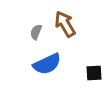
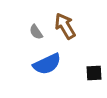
brown arrow: moved 2 px down
gray semicircle: rotated 56 degrees counterclockwise
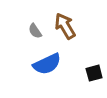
gray semicircle: moved 1 px left, 1 px up
black square: rotated 12 degrees counterclockwise
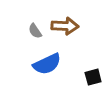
brown arrow: rotated 124 degrees clockwise
black square: moved 1 px left, 4 px down
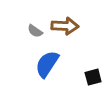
gray semicircle: rotated 21 degrees counterclockwise
blue semicircle: rotated 148 degrees clockwise
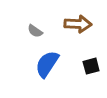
brown arrow: moved 13 px right, 2 px up
black square: moved 2 px left, 11 px up
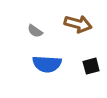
brown arrow: rotated 12 degrees clockwise
blue semicircle: rotated 120 degrees counterclockwise
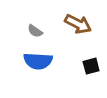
brown arrow: rotated 12 degrees clockwise
blue semicircle: moved 9 px left, 3 px up
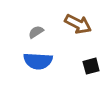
gray semicircle: moved 1 px right, 1 px down; rotated 112 degrees clockwise
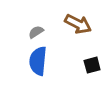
blue semicircle: rotated 92 degrees clockwise
black square: moved 1 px right, 1 px up
